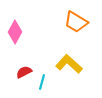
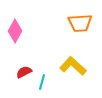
orange trapezoid: moved 4 px right, 1 px down; rotated 35 degrees counterclockwise
pink diamond: moved 1 px up
yellow L-shape: moved 4 px right, 2 px down
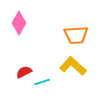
orange trapezoid: moved 4 px left, 12 px down
pink diamond: moved 4 px right, 8 px up
cyan line: rotated 56 degrees clockwise
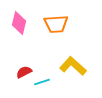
pink diamond: rotated 15 degrees counterclockwise
orange trapezoid: moved 20 px left, 11 px up
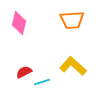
orange trapezoid: moved 16 px right, 4 px up
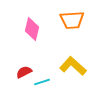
pink diamond: moved 13 px right, 6 px down
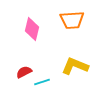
yellow L-shape: moved 2 px right; rotated 20 degrees counterclockwise
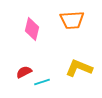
yellow L-shape: moved 4 px right, 2 px down
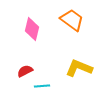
orange trapezoid: rotated 140 degrees counterclockwise
red semicircle: moved 1 px right, 1 px up
cyan line: moved 4 px down; rotated 14 degrees clockwise
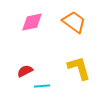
orange trapezoid: moved 2 px right, 2 px down
pink diamond: moved 7 px up; rotated 65 degrees clockwise
yellow L-shape: rotated 52 degrees clockwise
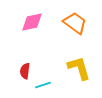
orange trapezoid: moved 1 px right, 1 px down
red semicircle: rotated 56 degrees counterclockwise
cyan line: moved 1 px right, 1 px up; rotated 14 degrees counterclockwise
